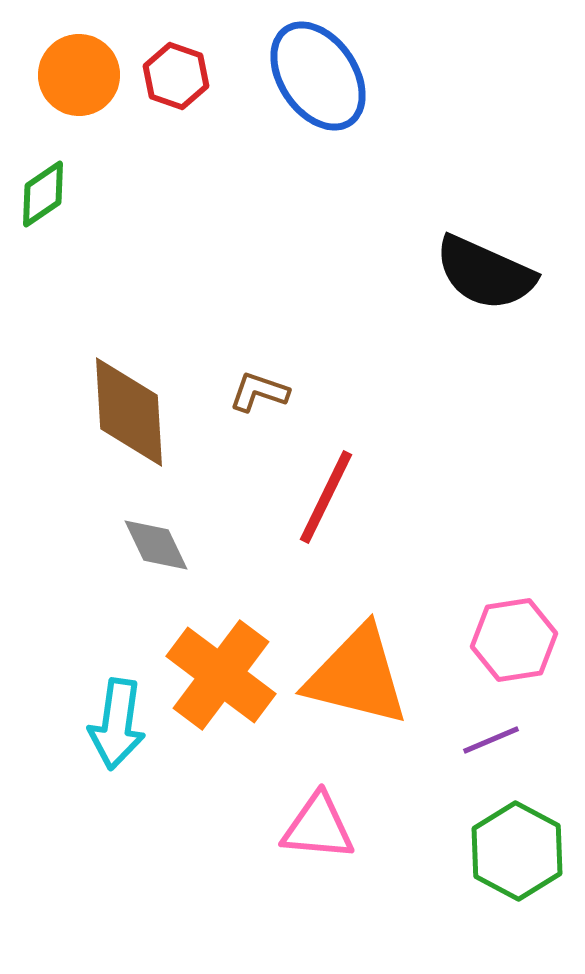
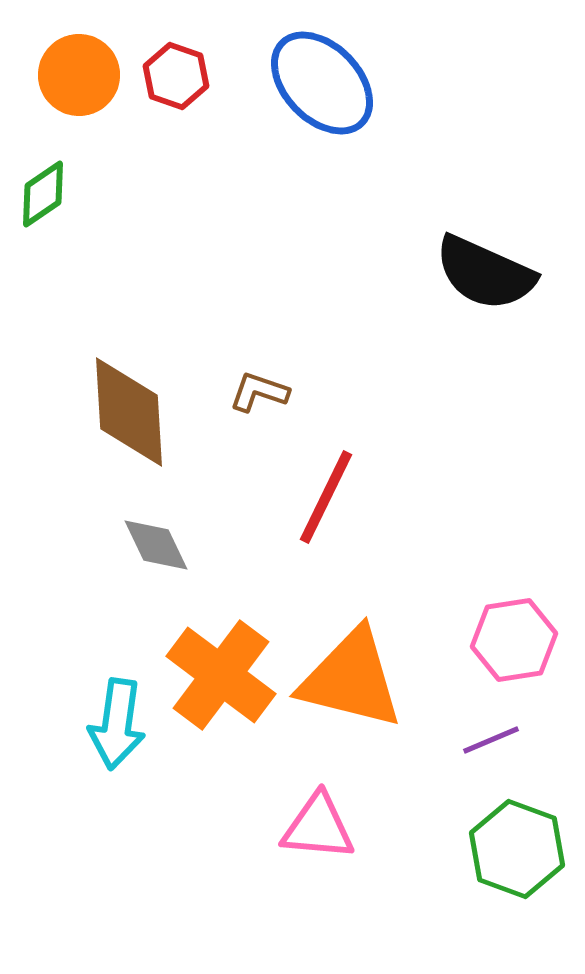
blue ellipse: moved 4 px right, 7 px down; rotated 10 degrees counterclockwise
orange triangle: moved 6 px left, 3 px down
green hexagon: moved 2 px up; rotated 8 degrees counterclockwise
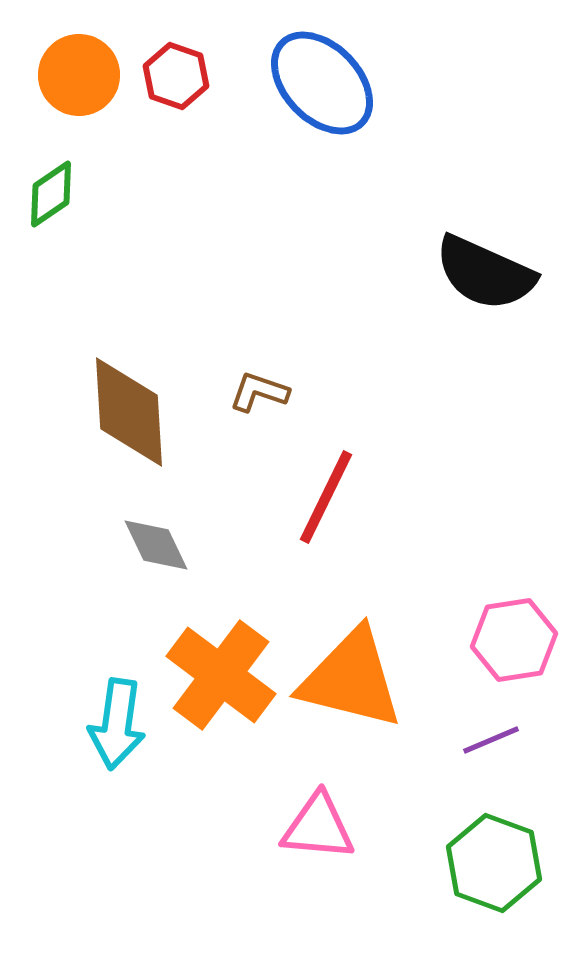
green diamond: moved 8 px right
green hexagon: moved 23 px left, 14 px down
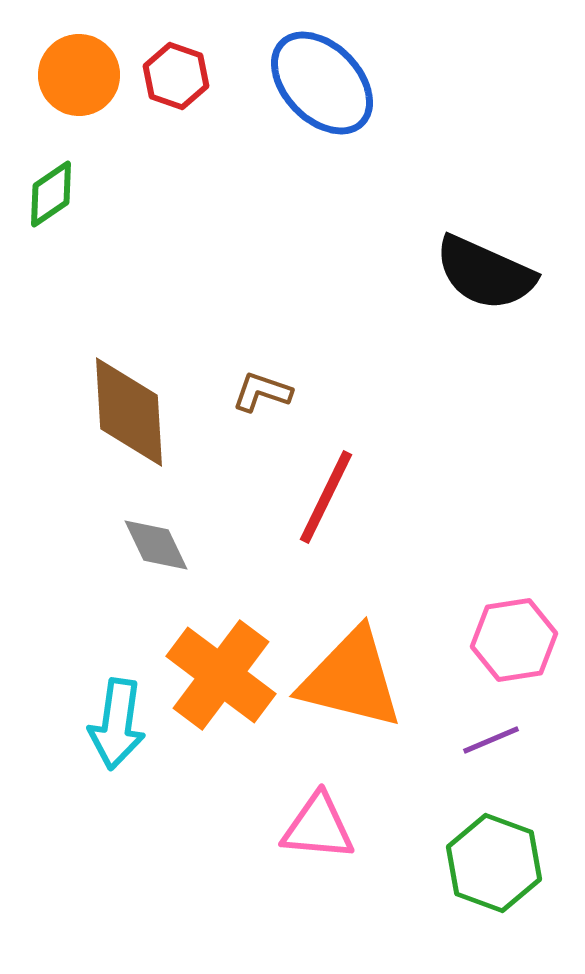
brown L-shape: moved 3 px right
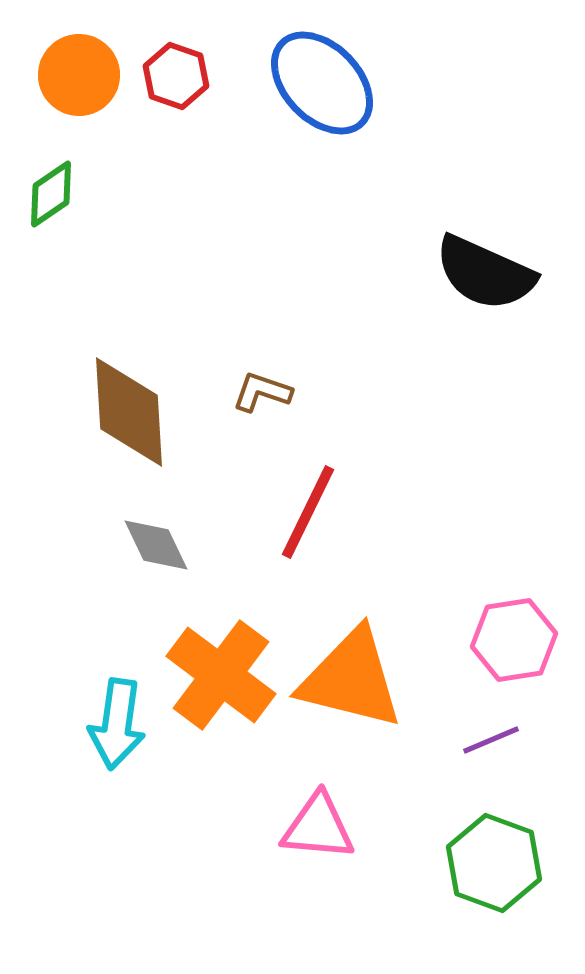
red line: moved 18 px left, 15 px down
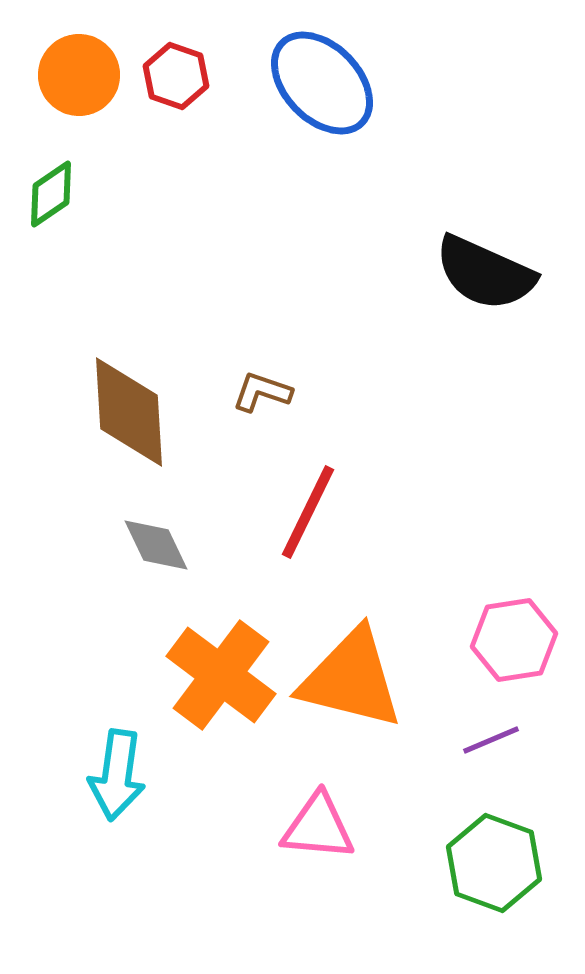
cyan arrow: moved 51 px down
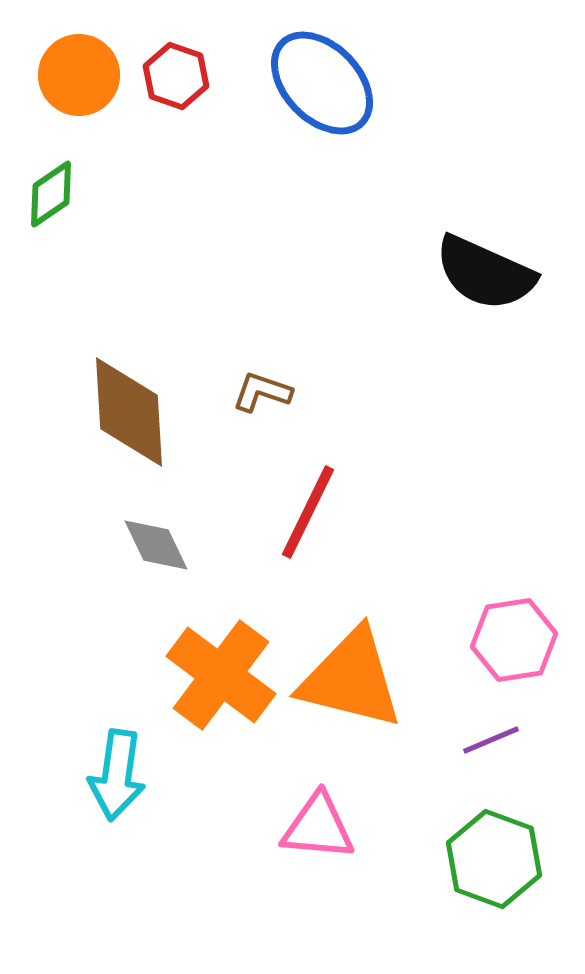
green hexagon: moved 4 px up
